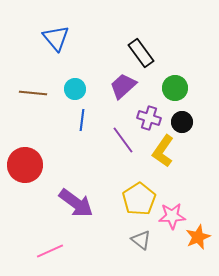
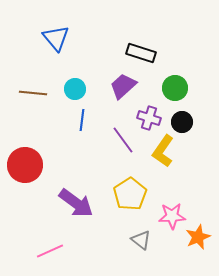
black rectangle: rotated 36 degrees counterclockwise
yellow pentagon: moved 9 px left, 5 px up
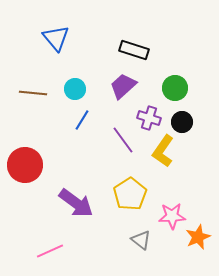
black rectangle: moved 7 px left, 3 px up
blue line: rotated 25 degrees clockwise
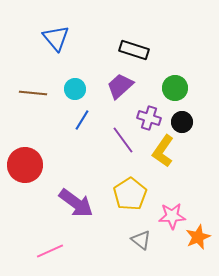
purple trapezoid: moved 3 px left
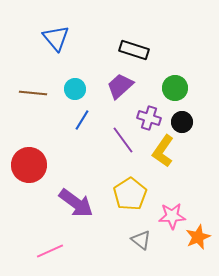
red circle: moved 4 px right
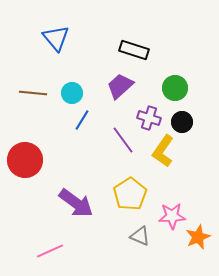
cyan circle: moved 3 px left, 4 px down
red circle: moved 4 px left, 5 px up
gray triangle: moved 1 px left, 4 px up; rotated 15 degrees counterclockwise
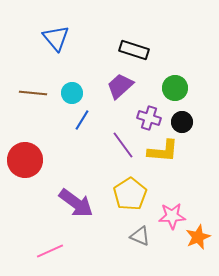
purple line: moved 5 px down
yellow L-shape: rotated 120 degrees counterclockwise
